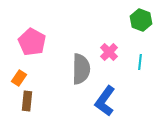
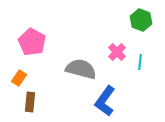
pink cross: moved 8 px right
gray semicircle: rotated 76 degrees counterclockwise
brown rectangle: moved 3 px right, 1 px down
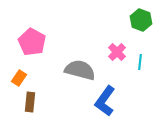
gray semicircle: moved 1 px left, 1 px down
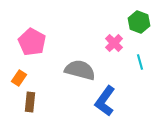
green hexagon: moved 2 px left, 2 px down
pink cross: moved 3 px left, 9 px up
cyan line: rotated 21 degrees counterclockwise
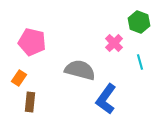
pink pentagon: rotated 16 degrees counterclockwise
blue L-shape: moved 1 px right, 2 px up
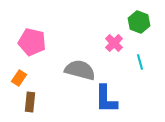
blue L-shape: rotated 36 degrees counterclockwise
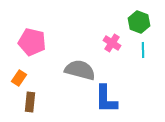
pink cross: moved 2 px left; rotated 12 degrees counterclockwise
cyan line: moved 3 px right, 12 px up; rotated 14 degrees clockwise
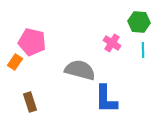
green hexagon: rotated 15 degrees counterclockwise
orange rectangle: moved 4 px left, 16 px up
brown rectangle: rotated 24 degrees counterclockwise
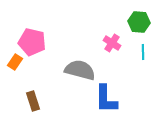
cyan line: moved 2 px down
brown rectangle: moved 3 px right, 1 px up
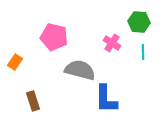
pink pentagon: moved 22 px right, 5 px up
